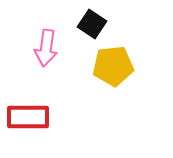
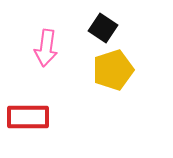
black square: moved 11 px right, 4 px down
yellow pentagon: moved 4 px down; rotated 12 degrees counterclockwise
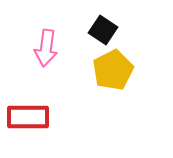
black square: moved 2 px down
yellow pentagon: rotated 9 degrees counterclockwise
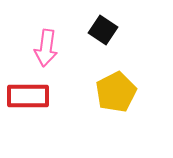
yellow pentagon: moved 3 px right, 22 px down
red rectangle: moved 21 px up
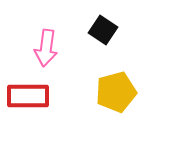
yellow pentagon: rotated 12 degrees clockwise
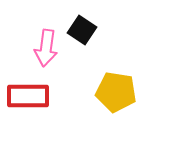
black square: moved 21 px left
yellow pentagon: rotated 24 degrees clockwise
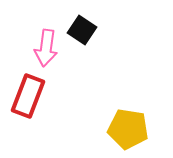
yellow pentagon: moved 12 px right, 37 px down
red rectangle: rotated 69 degrees counterclockwise
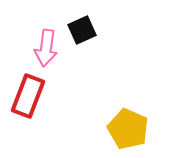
black square: rotated 32 degrees clockwise
yellow pentagon: rotated 15 degrees clockwise
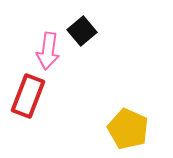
black square: moved 1 px down; rotated 16 degrees counterclockwise
pink arrow: moved 2 px right, 3 px down
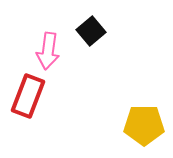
black square: moved 9 px right
yellow pentagon: moved 16 px right, 4 px up; rotated 24 degrees counterclockwise
